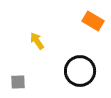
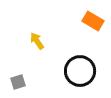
gray square: rotated 14 degrees counterclockwise
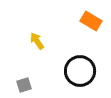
orange rectangle: moved 2 px left
gray square: moved 6 px right, 3 px down
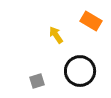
yellow arrow: moved 19 px right, 6 px up
gray square: moved 13 px right, 4 px up
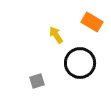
orange rectangle: moved 1 px right, 1 px down
black circle: moved 8 px up
